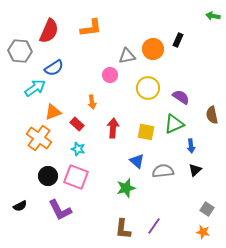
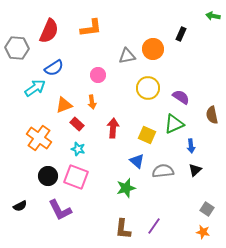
black rectangle: moved 3 px right, 6 px up
gray hexagon: moved 3 px left, 3 px up
pink circle: moved 12 px left
orange triangle: moved 11 px right, 7 px up
yellow square: moved 1 px right, 3 px down; rotated 12 degrees clockwise
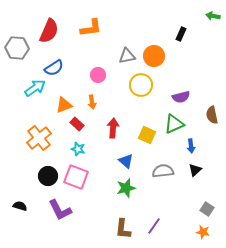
orange circle: moved 1 px right, 7 px down
yellow circle: moved 7 px left, 3 px up
purple semicircle: rotated 132 degrees clockwise
orange cross: rotated 15 degrees clockwise
blue triangle: moved 11 px left
black semicircle: rotated 136 degrees counterclockwise
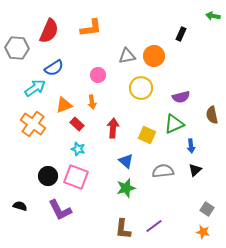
yellow circle: moved 3 px down
orange cross: moved 6 px left, 14 px up; rotated 15 degrees counterclockwise
purple line: rotated 18 degrees clockwise
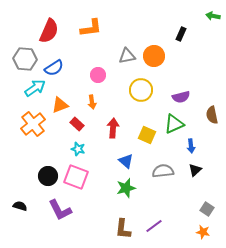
gray hexagon: moved 8 px right, 11 px down
yellow circle: moved 2 px down
orange triangle: moved 4 px left
orange cross: rotated 15 degrees clockwise
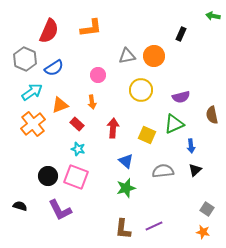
gray hexagon: rotated 20 degrees clockwise
cyan arrow: moved 3 px left, 4 px down
purple line: rotated 12 degrees clockwise
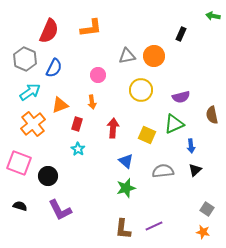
blue semicircle: rotated 30 degrees counterclockwise
cyan arrow: moved 2 px left
red rectangle: rotated 64 degrees clockwise
cyan star: rotated 16 degrees clockwise
pink square: moved 57 px left, 14 px up
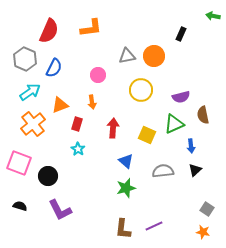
brown semicircle: moved 9 px left
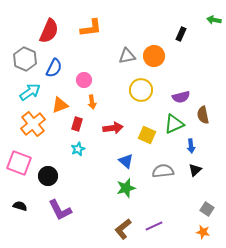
green arrow: moved 1 px right, 4 px down
pink circle: moved 14 px left, 5 px down
red arrow: rotated 78 degrees clockwise
cyan star: rotated 16 degrees clockwise
brown L-shape: rotated 45 degrees clockwise
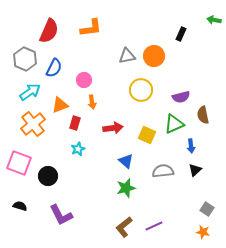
red rectangle: moved 2 px left, 1 px up
purple L-shape: moved 1 px right, 5 px down
brown L-shape: moved 1 px right, 2 px up
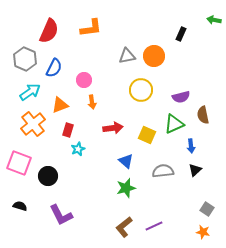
red rectangle: moved 7 px left, 7 px down
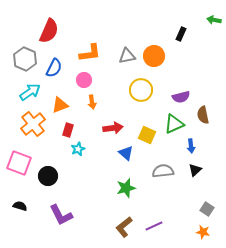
orange L-shape: moved 1 px left, 25 px down
blue triangle: moved 8 px up
